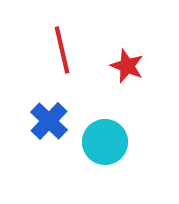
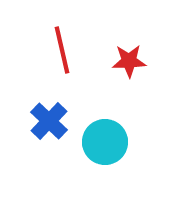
red star: moved 2 px right, 5 px up; rotated 24 degrees counterclockwise
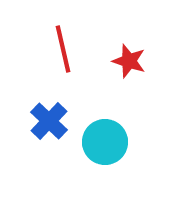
red line: moved 1 px right, 1 px up
red star: rotated 20 degrees clockwise
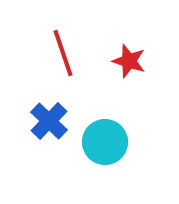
red line: moved 4 px down; rotated 6 degrees counterclockwise
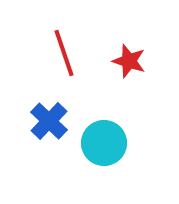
red line: moved 1 px right
cyan circle: moved 1 px left, 1 px down
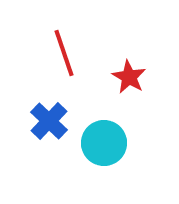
red star: moved 16 px down; rotated 12 degrees clockwise
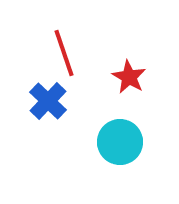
blue cross: moved 1 px left, 20 px up
cyan circle: moved 16 px right, 1 px up
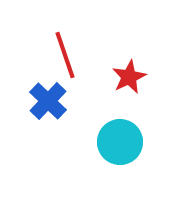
red line: moved 1 px right, 2 px down
red star: rotated 16 degrees clockwise
